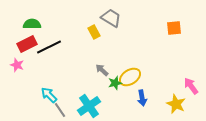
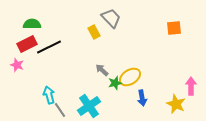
gray trapezoid: rotated 15 degrees clockwise
pink arrow: rotated 36 degrees clockwise
cyan arrow: rotated 30 degrees clockwise
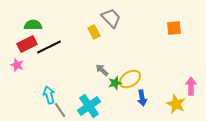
green semicircle: moved 1 px right, 1 px down
yellow ellipse: moved 2 px down
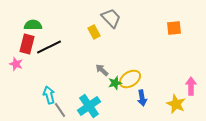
red rectangle: rotated 48 degrees counterclockwise
pink star: moved 1 px left, 1 px up
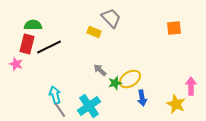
yellow rectangle: rotated 40 degrees counterclockwise
gray arrow: moved 2 px left
cyan arrow: moved 6 px right
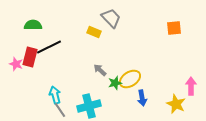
red rectangle: moved 3 px right, 13 px down
cyan cross: rotated 20 degrees clockwise
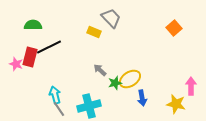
orange square: rotated 35 degrees counterclockwise
yellow star: rotated 12 degrees counterclockwise
gray line: moved 1 px left, 1 px up
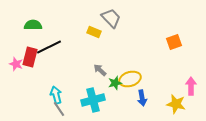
orange square: moved 14 px down; rotated 21 degrees clockwise
yellow ellipse: rotated 15 degrees clockwise
cyan arrow: moved 1 px right
cyan cross: moved 4 px right, 6 px up
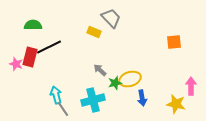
orange square: rotated 14 degrees clockwise
gray line: moved 4 px right
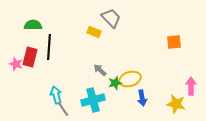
black line: rotated 60 degrees counterclockwise
